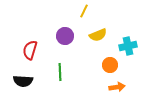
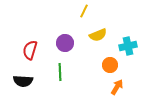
purple circle: moved 7 px down
orange arrow: rotated 49 degrees counterclockwise
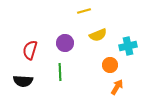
yellow line: rotated 48 degrees clockwise
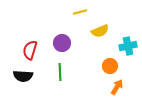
yellow line: moved 4 px left, 1 px down
yellow semicircle: moved 2 px right, 4 px up
purple circle: moved 3 px left
orange circle: moved 1 px down
black semicircle: moved 5 px up
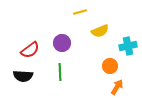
red semicircle: rotated 144 degrees counterclockwise
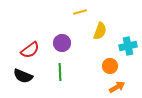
yellow semicircle: rotated 48 degrees counterclockwise
black semicircle: rotated 18 degrees clockwise
orange arrow: rotated 28 degrees clockwise
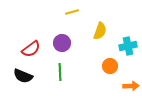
yellow line: moved 8 px left
red semicircle: moved 1 px right, 1 px up
orange arrow: moved 14 px right, 1 px up; rotated 28 degrees clockwise
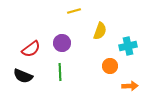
yellow line: moved 2 px right, 1 px up
orange arrow: moved 1 px left
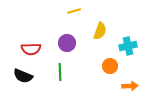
purple circle: moved 5 px right
red semicircle: rotated 36 degrees clockwise
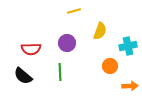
black semicircle: rotated 18 degrees clockwise
